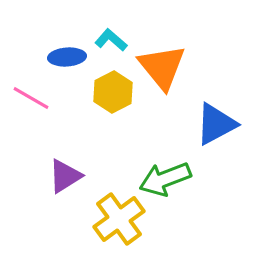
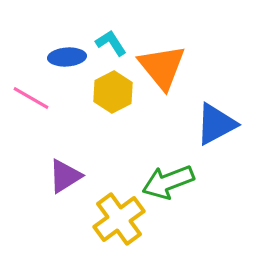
cyan L-shape: moved 3 px down; rotated 16 degrees clockwise
green arrow: moved 3 px right, 3 px down
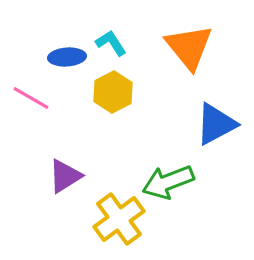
orange triangle: moved 27 px right, 20 px up
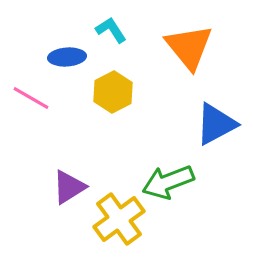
cyan L-shape: moved 13 px up
purple triangle: moved 4 px right, 11 px down
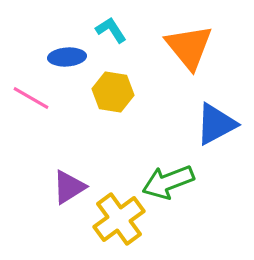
yellow hexagon: rotated 24 degrees counterclockwise
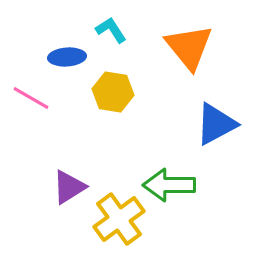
green arrow: moved 1 px right, 3 px down; rotated 21 degrees clockwise
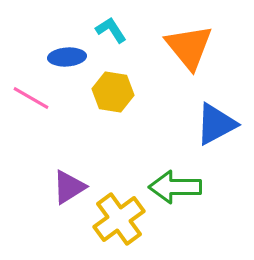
green arrow: moved 6 px right, 2 px down
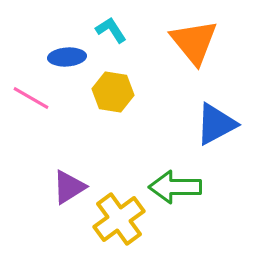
orange triangle: moved 5 px right, 5 px up
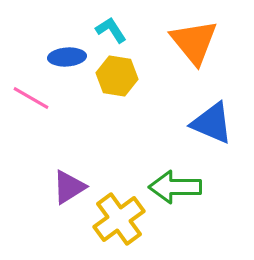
yellow hexagon: moved 4 px right, 16 px up
blue triangle: moved 4 px left, 1 px up; rotated 51 degrees clockwise
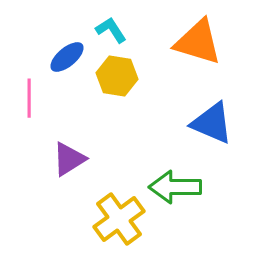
orange triangle: moved 4 px right; rotated 34 degrees counterclockwise
blue ellipse: rotated 36 degrees counterclockwise
pink line: moved 2 px left; rotated 60 degrees clockwise
purple triangle: moved 28 px up
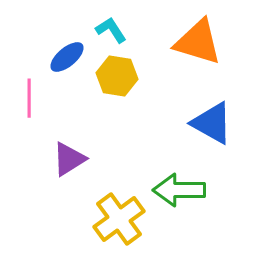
blue triangle: rotated 6 degrees clockwise
green arrow: moved 4 px right, 3 px down
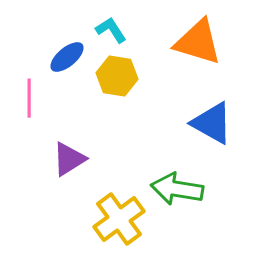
green arrow: moved 2 px left, 1 px up; rotated 9 degrees clockwise
